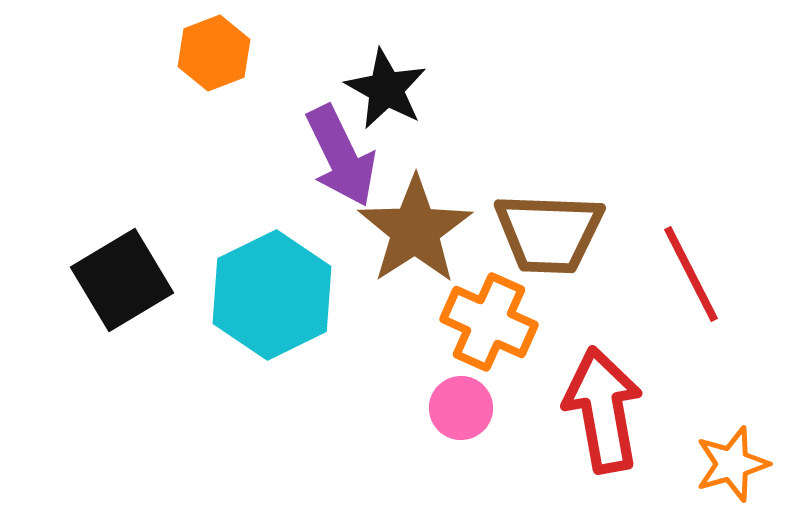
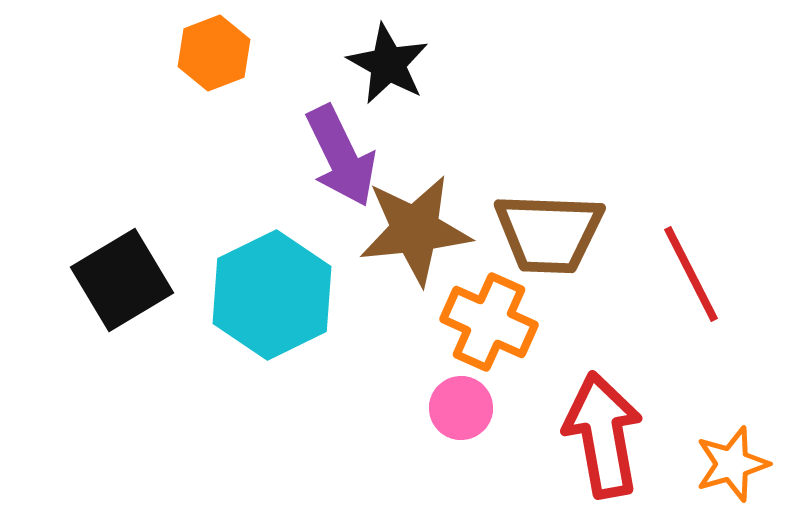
black star: moved 2 px right, 25 px up
brown star: rotated 27 degrees clockwise
red arrow: moved 25 px down
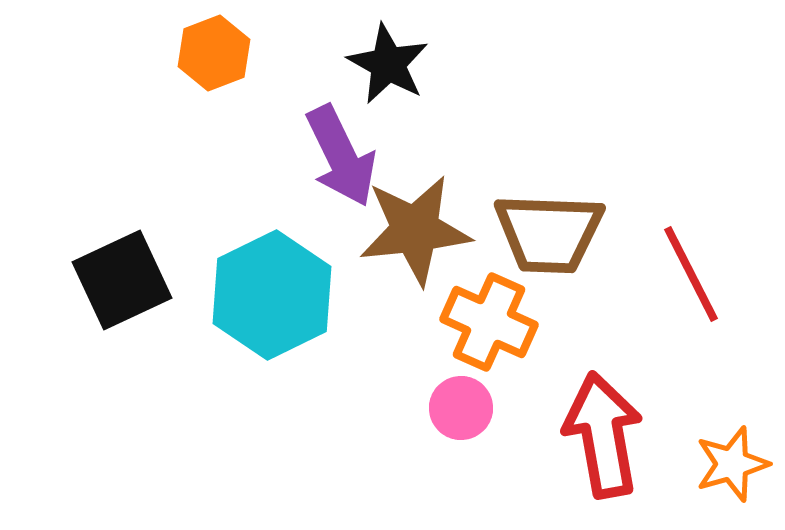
black square: rotated 6 degrees clockwise
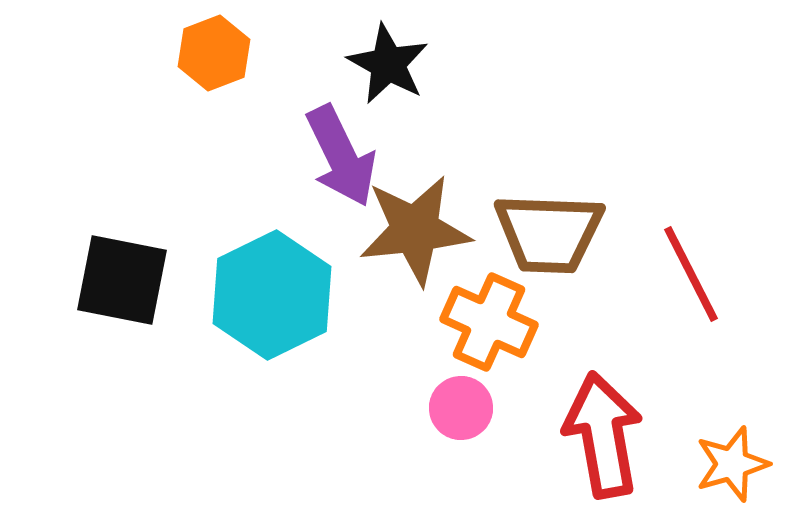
black square: rotated 36 degrees clockwise
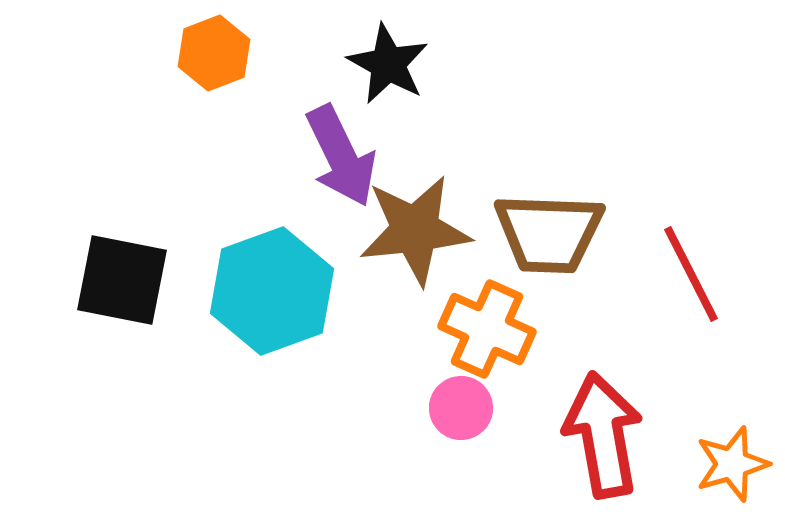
cyan hexagon: moved 4 px up; rotated 6 degrees clockwise
orange cross: moved 2 px left, 7 px down
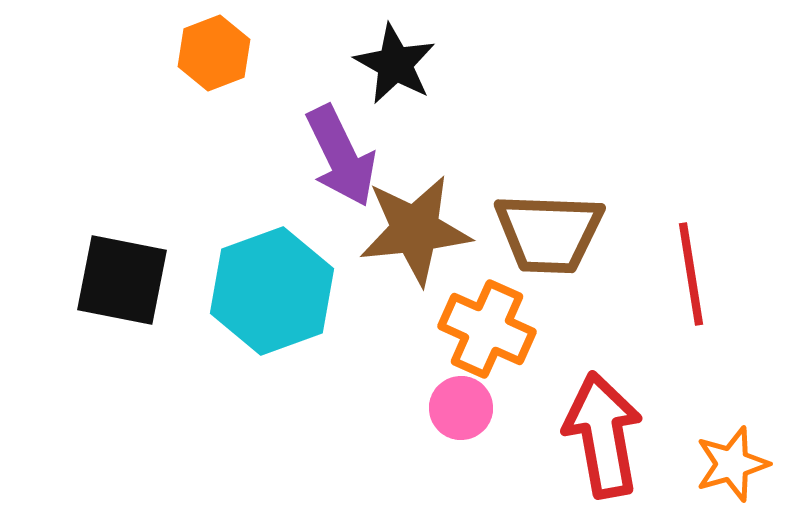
black star: moved 7 px right
red line: rotated 18 degrees clockwise
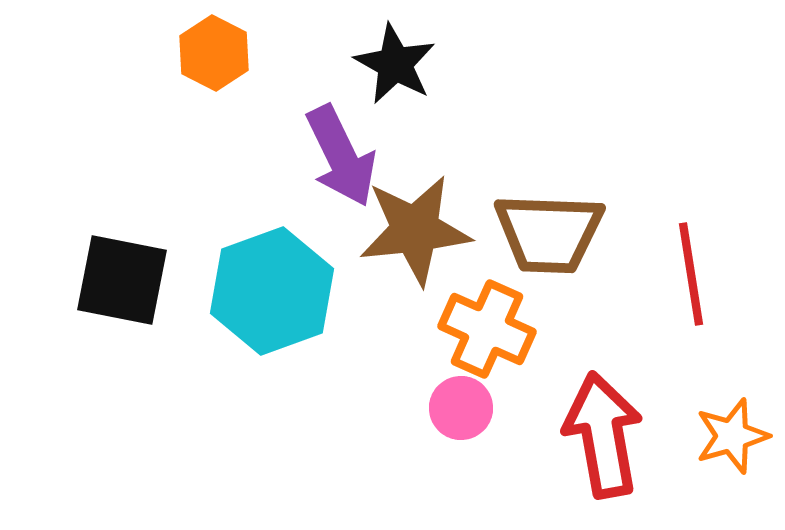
orange hexagon: rotated 12 degrees counterclockwise
orange star: moved 28 px up
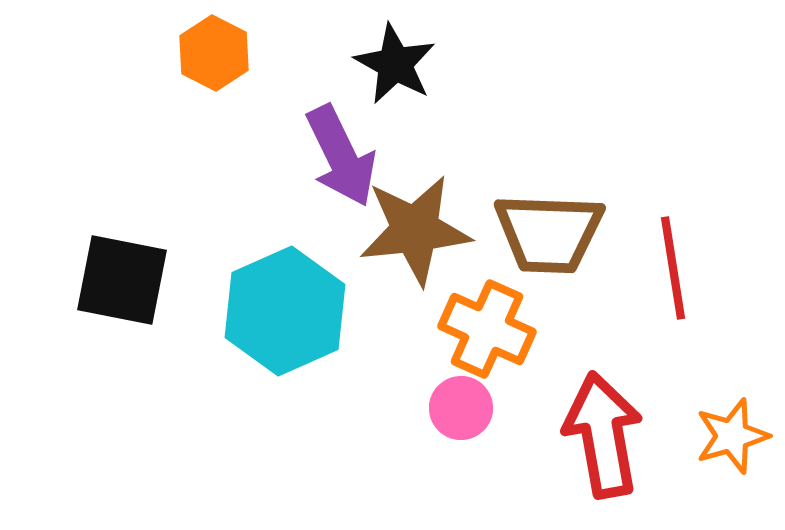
red line: moved 18 px left, 6 px up
cyan hexagon: moved 13 px right, 20 px down; rotated 4 degrees counterclockwise
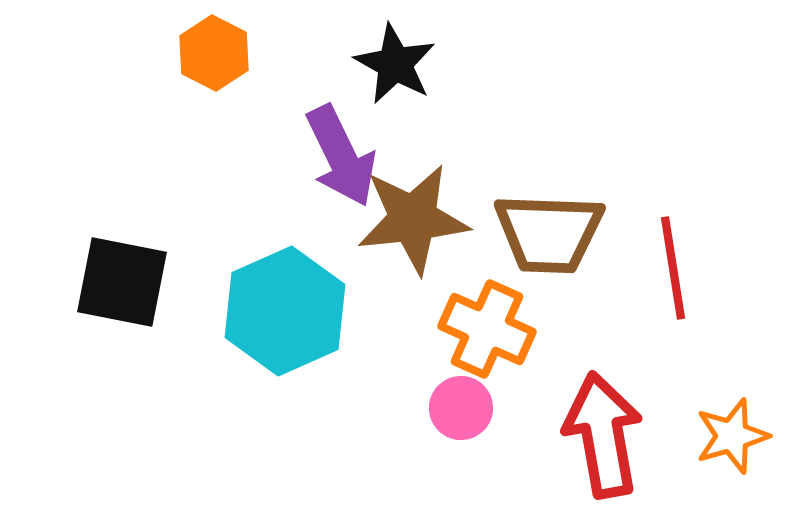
brown star: moved 2 px left, 11 px up
black square: moved 2 px down
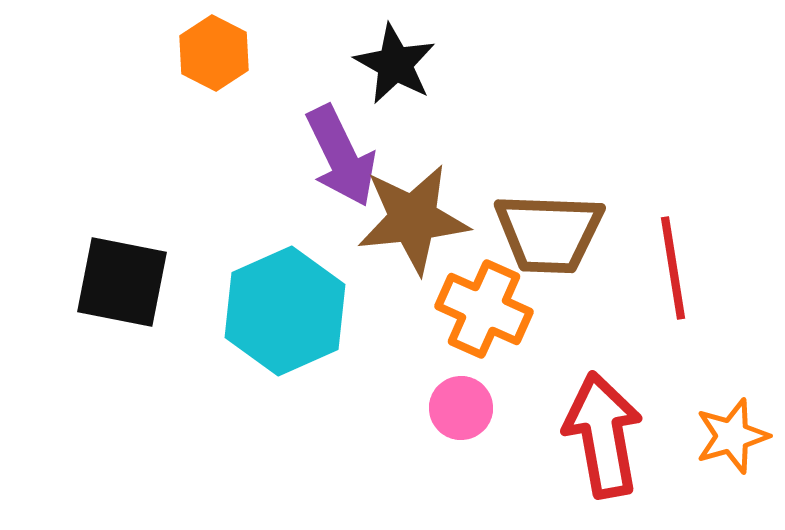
orange cross: moved 3 px left, 20 px up
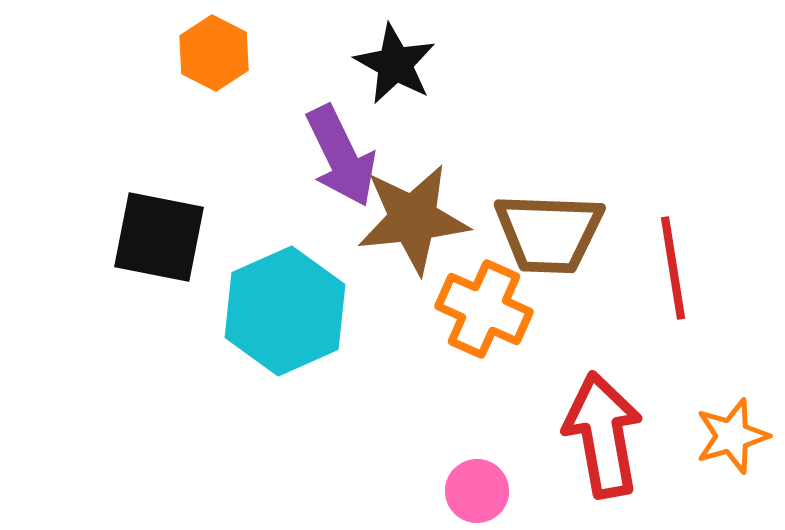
black square: moved 37 px right, 45 px up
pink circle: moved 16 px right, 83 px down
